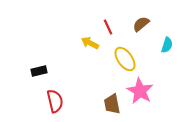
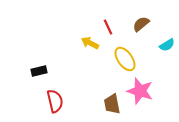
cyan semicircle: rotated 42 degrees clockwise
pink star: rotated 12 degrees counterclockwise
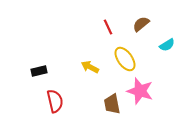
yellow arrow: moved 24 px down
